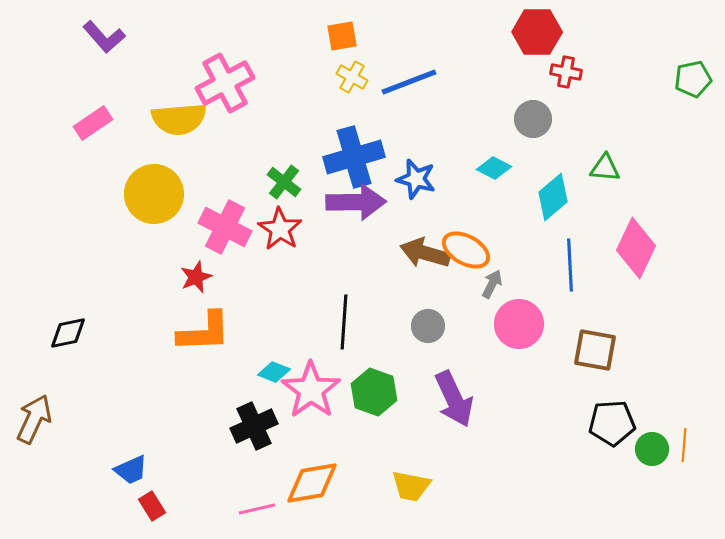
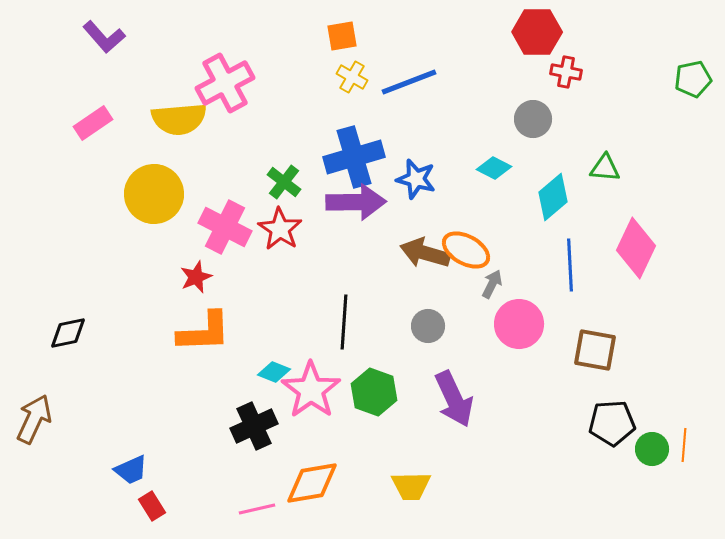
yellow trapezoid at (411, 486): rotated 12 degrees counterclockwise
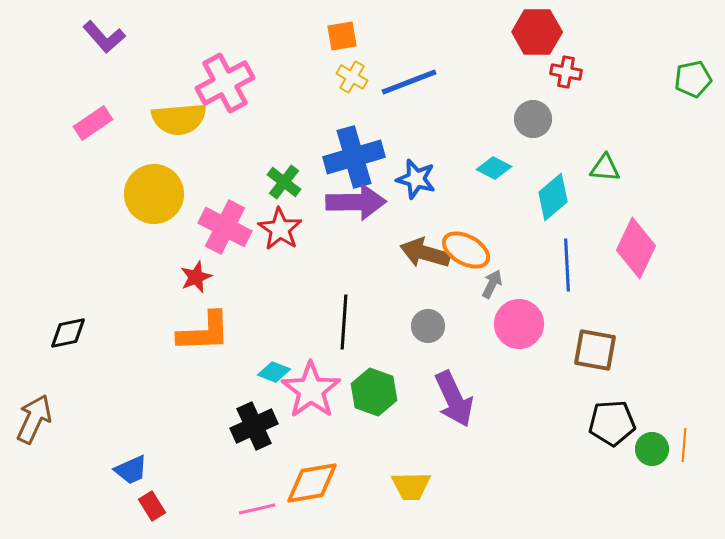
blue line at (570, 265): moved 3 px left
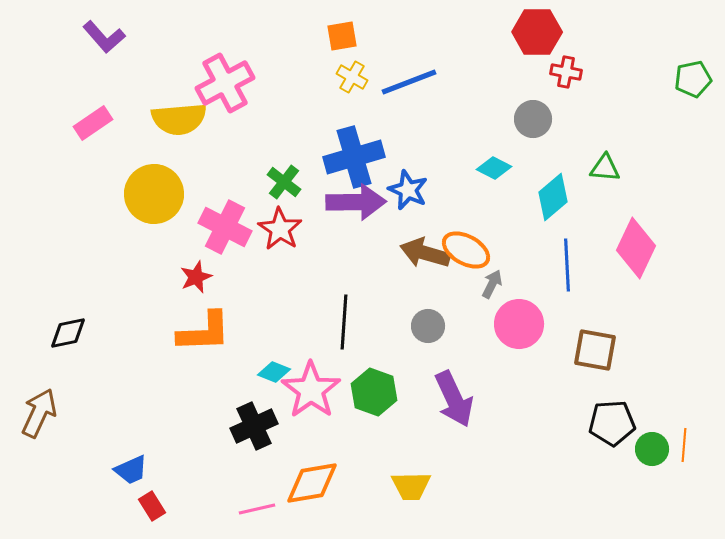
blue star at (416, 179): moved 8 px left, 11 px down; rotated 9 degrees clockwise
brown arrow at (34, 419): moved 5 px right, 6 px up
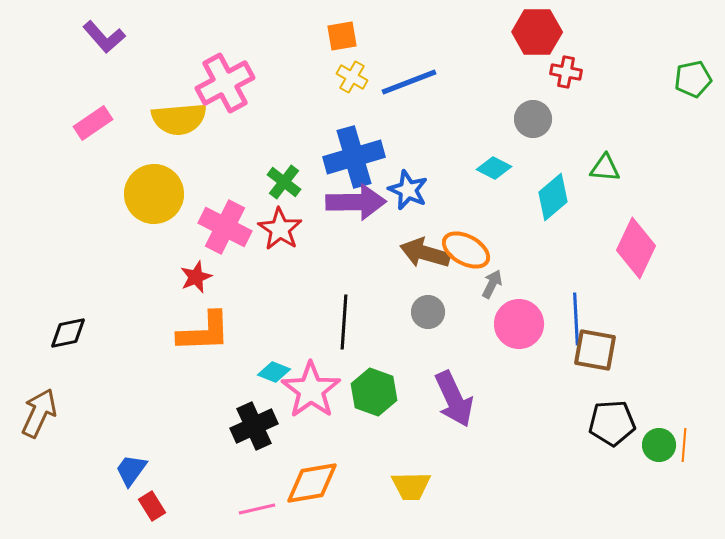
blue line at (567, 265): moved 9 px right, 54 px down
gray circle at (428, 326): moved 14 px up
green circle at (652, 449): moved 7 px right, 4 px up
blue trapezoid at (131, 470): rotated 150 degrees clockwise
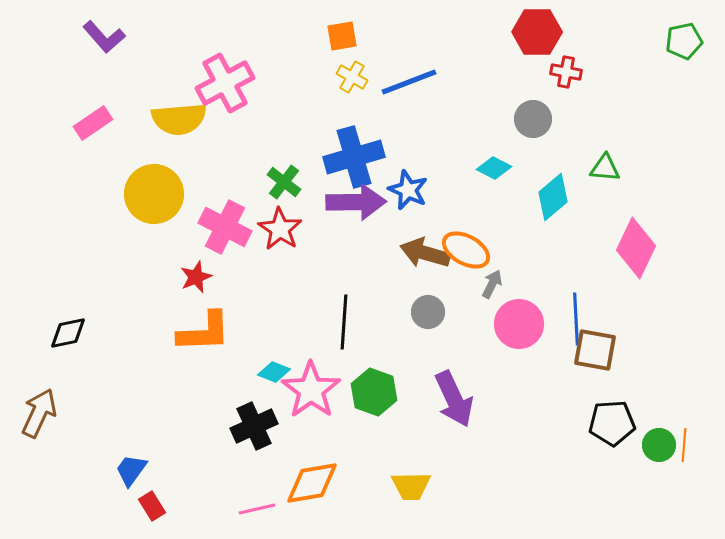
green pentagon at (693, 79): moved 9 px left, 38 px up
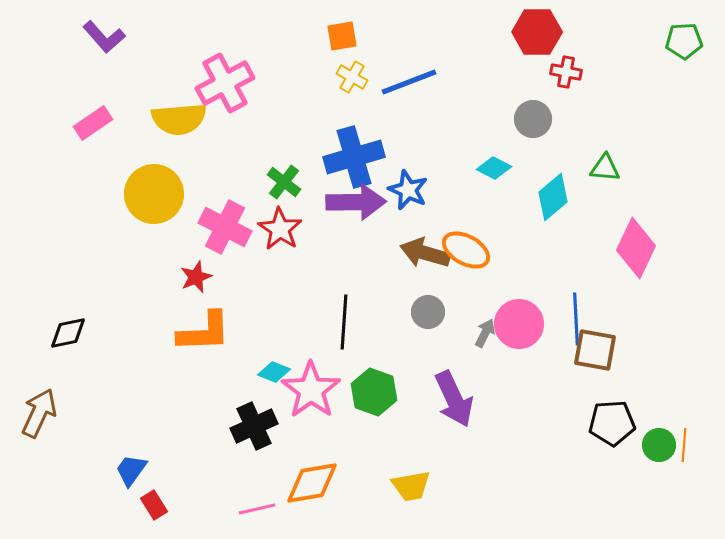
green pentagon at (684, 41): rotated 9 degrees clockwise
gray arrow at (492, 284): moved 7 px left, 49 px down
yellow trapezoid at (411, 486): rotated 9 degrees counterclockwise
red rectangle at (152, 506): moved 2 px right, 1 px up
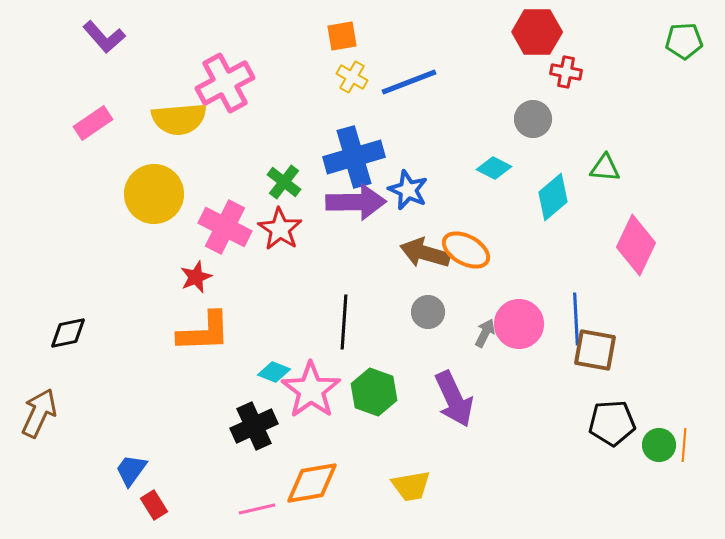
pink diamond at (636, 248): moved 3 px up
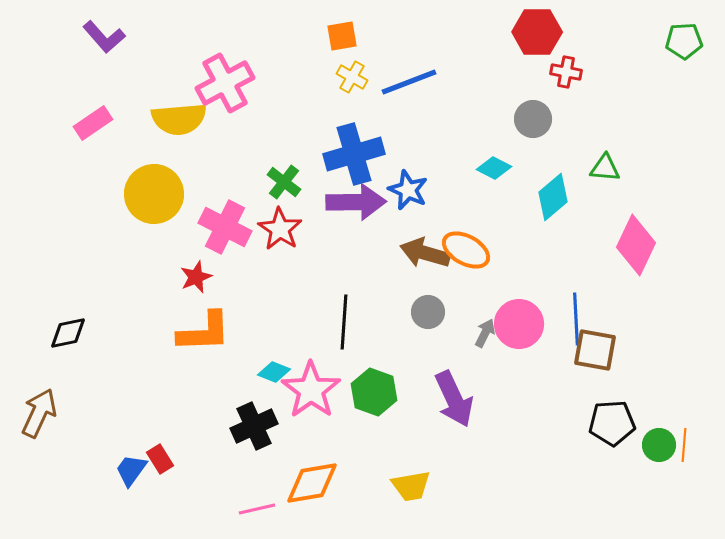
blue cross at (354, 157): moved 3 px up
red rectangle at (154, 505): moved 6 px right, 46 px up
